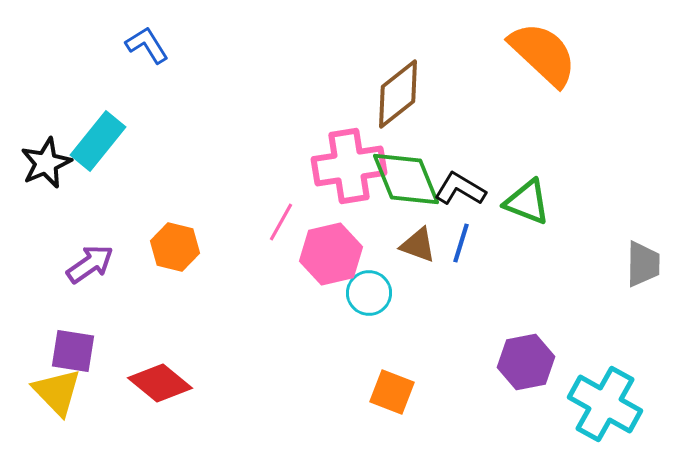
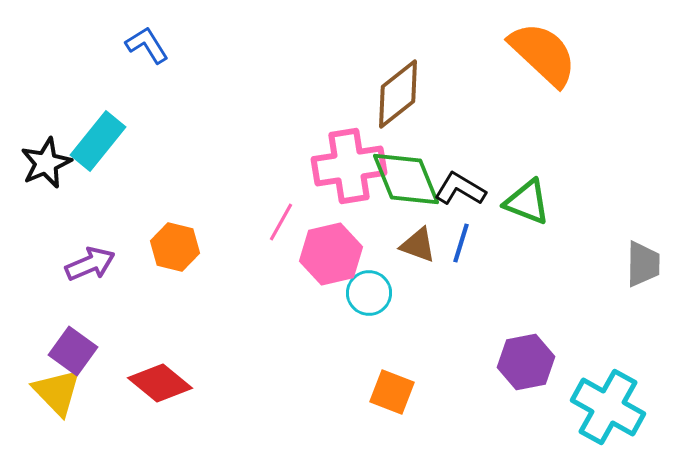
purple arrow: rotated 12 degrees clockwise
purple square: rotated 27 degrees clockwise
cyan cross: moved 3 px right, 3 px down
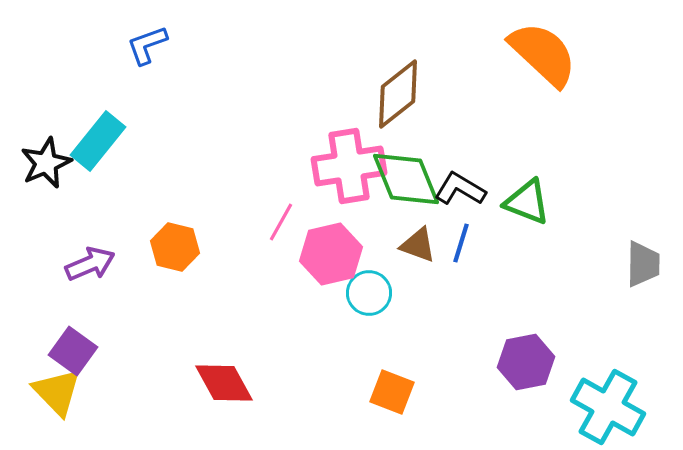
blue L-shape: rotated 78 degrees counterclockwise
red diamond: moved 64 px right; rotated 22 degrees clockwise
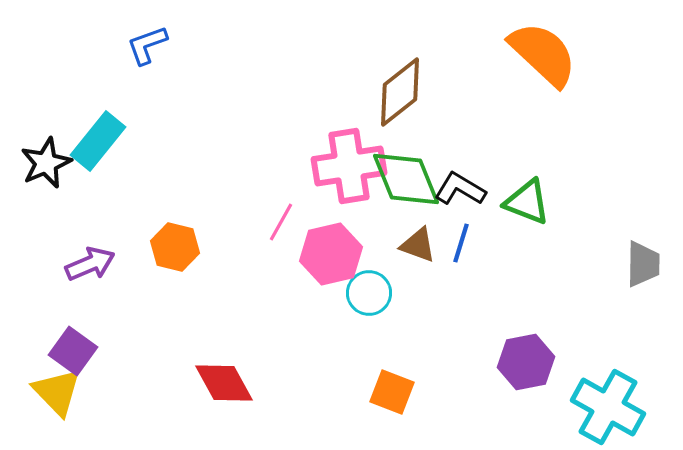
brown diamond: moved 2 px right, 2 px up
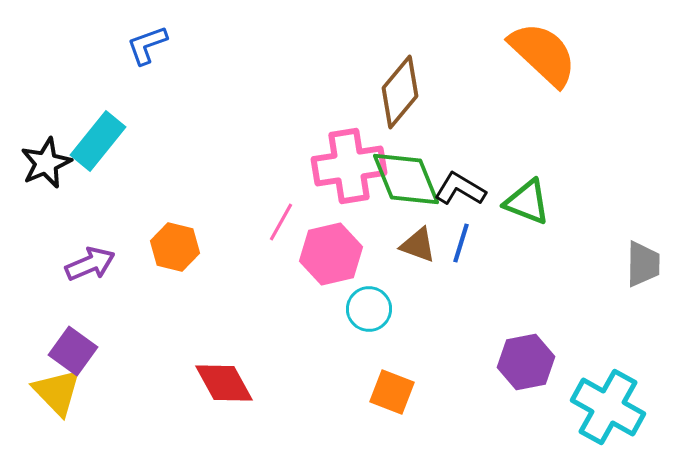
brown diamond: rotated 12 degrees counterclockwise
cyan circle: moved 16 px down
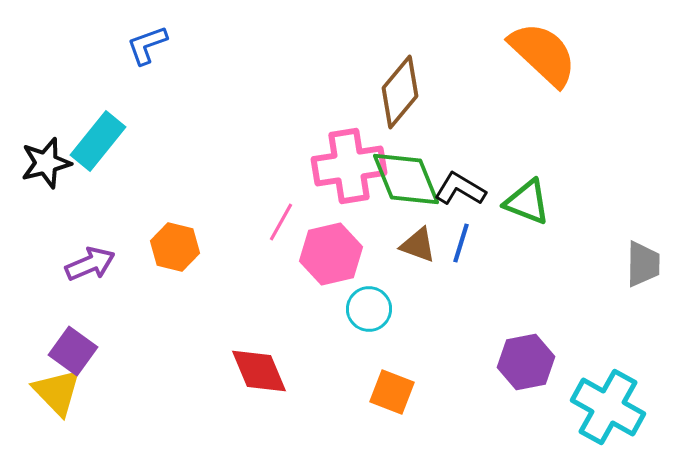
black star: rotated 9 degrees clockwise
red diamond: moved 35 px right, 12 px up; rotated 6 degrees clockwise
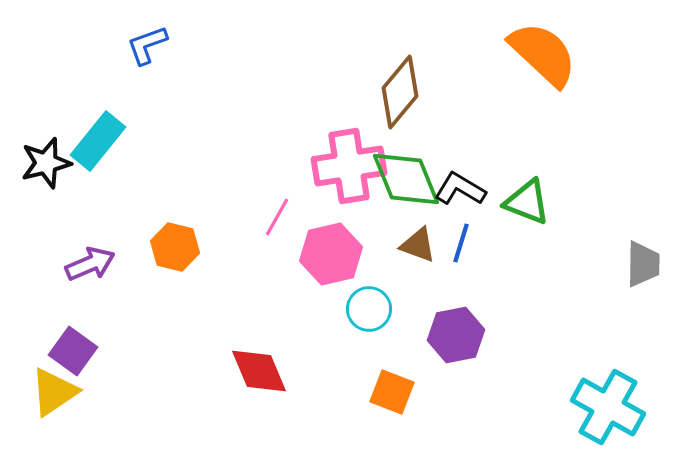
pink line: moved 4 px left, 5 px up
purple hexagon: moved 70 px left, 27 px up
yellow triangle: moved 3 px left; rotated 40 degrees clockwise
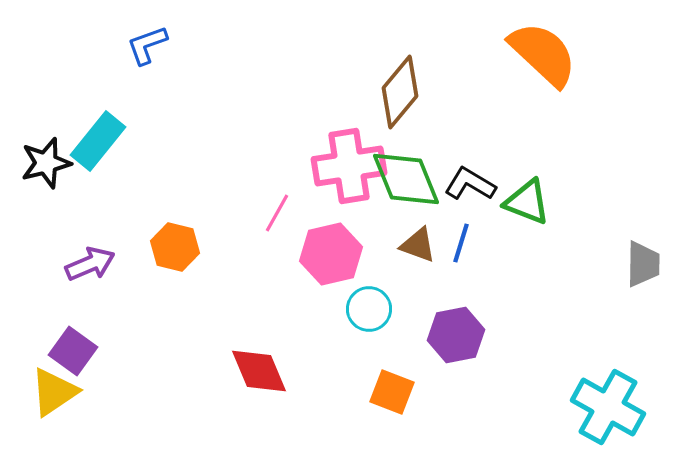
black L-shape: moved 10 px right, 5 px up
pink line: moved 4 px up
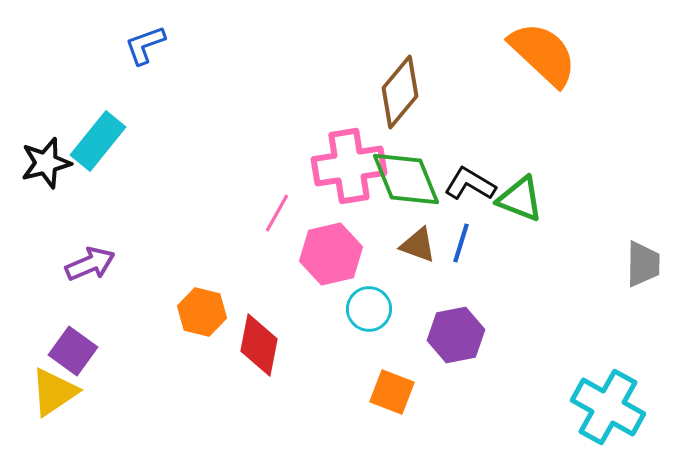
blue L-shape: moved 2 px left
green triangle: moved 7 px left, 3 px up
orange hexagon: moved 27 px right, 65 px down
red diamond: moved 26 px up; rotated 34 degrees clockwise
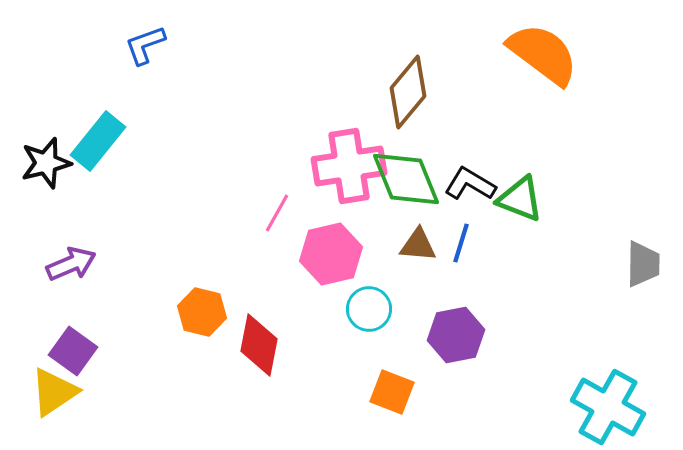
orange semicircle: rotated 6 degrees counterclockwise
brown diamond: moved 8 px right
brown triangle: rotated 15 degrees counterclockwise
purple arrow: moved 19 px left
